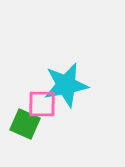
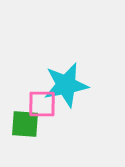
green square: rotated 20 degrees counterclockwise
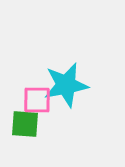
pink square: moved 5 px left, 4 px up
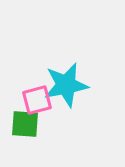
pink square: rotated 16 degrees counterclockwise
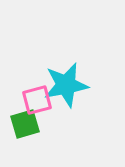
green square: rotated 20 degrees counterclockwise
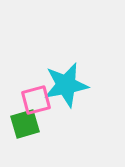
pink square: moved 1 px left
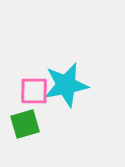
pink square: moved 2 px left, 9 px up; rotated 16 degrees clockwise
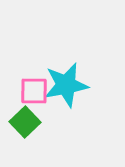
green square: moved 2 px up; rotated 28 degrees counterclockwise
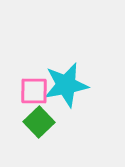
green square: moved 14 px right
